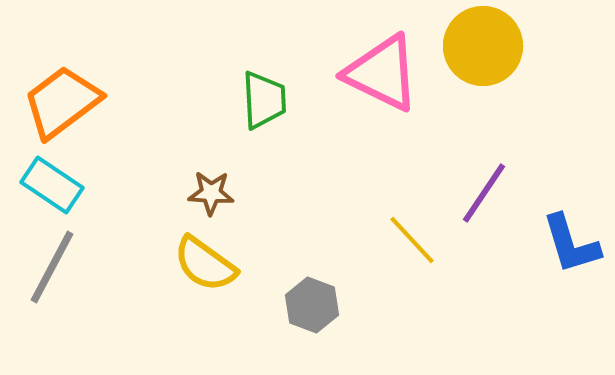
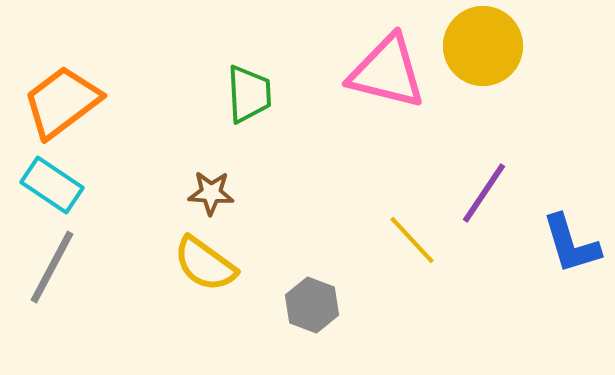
pink triangle: moved 5 px right, 1 px up; rotated 12 degrees counterclockwise
green trapezoid: moved 15 px left, 6 px up
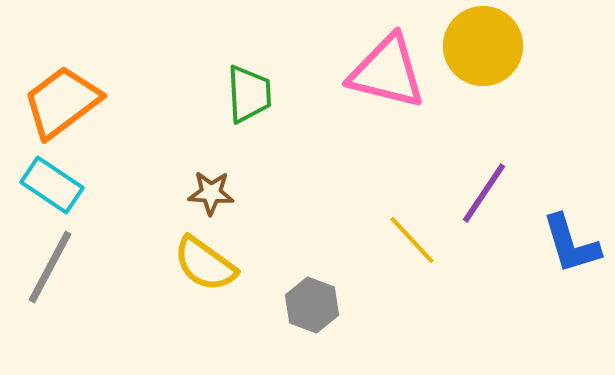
gray line: moved 2 px left
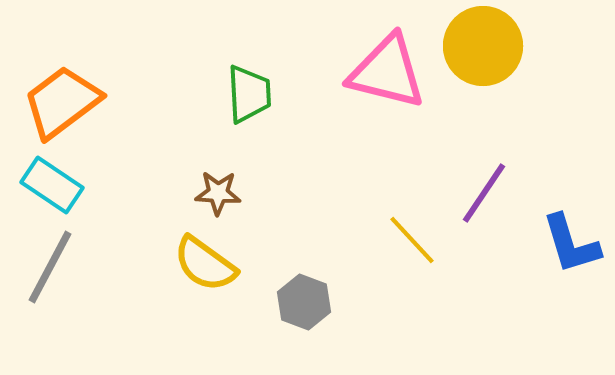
brown star: moved 7 px right
gray hexagon: moved 8 px left, 3 px up
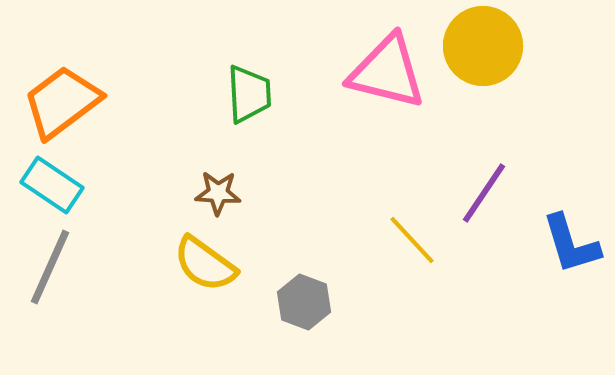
gray line: rotated 4 degrees counterclockwise
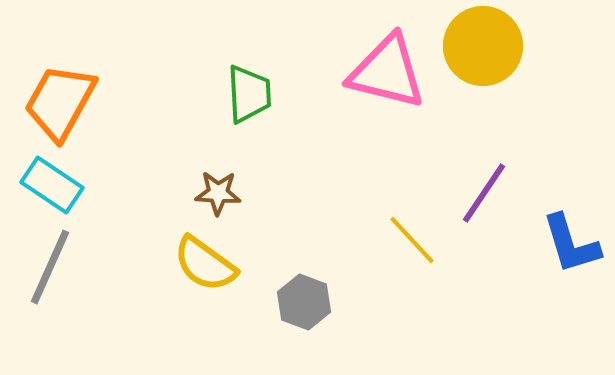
orange trapezoid: moved 2 px left; rotated 24 degrees counterclockwise
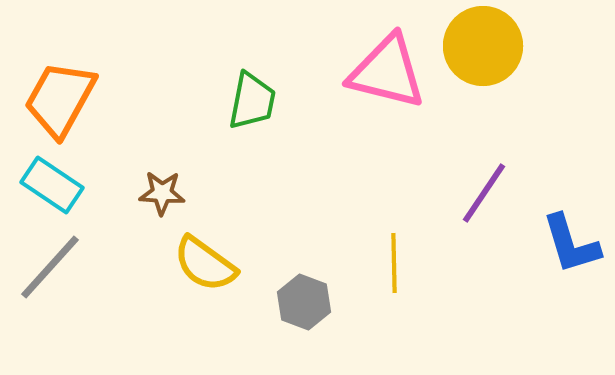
green trapezoid: moved 3 px right, 7 px down; rotated 14 degrees clockwise
orange trapezoid: moved 3 px up
brown star: moved 56 px left
yellow line: moved 18 px left, 23 px down; rotated 42 degrees clockwise
gray line: rotated 18 degrees clockwise
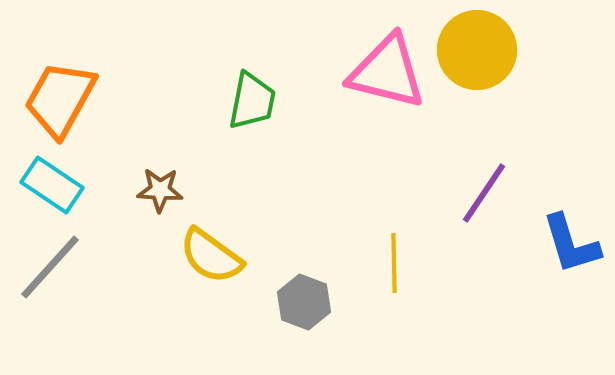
yellow circle: moved 6 px left, 4 px down
brown star: moved 2 px left, 3 px up
yellow semicircle: moved 6 px right, 8 px up
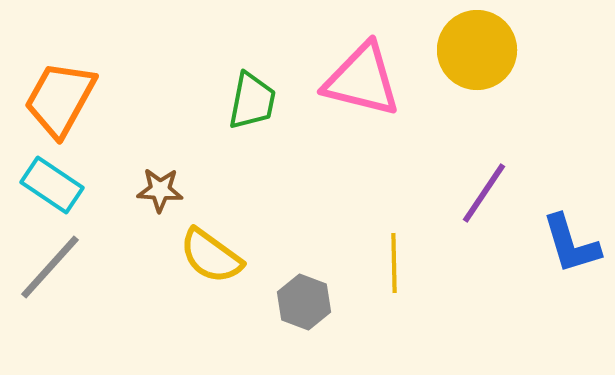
pink triangle: moved 25 px left, 8 px down
